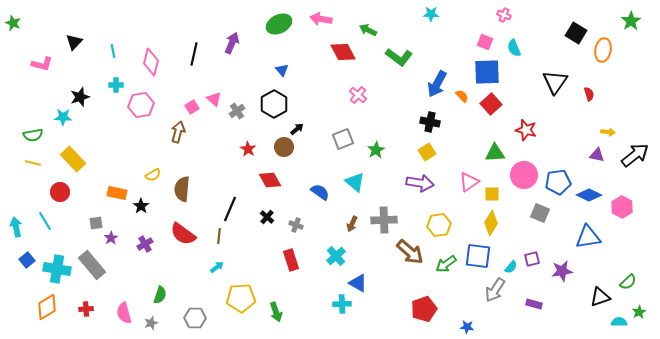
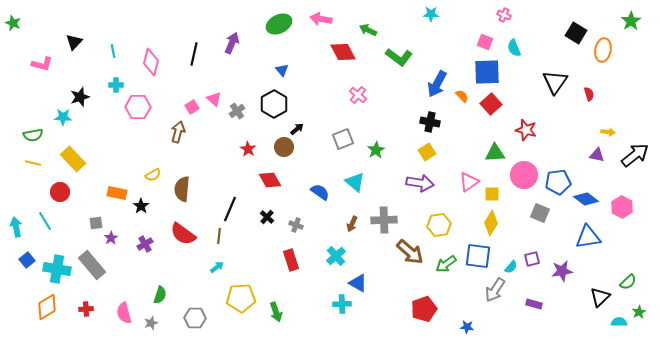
pink hexagon at (141, 105): moved 3 px left, 2 px down; rotated 10 degrees clockwise
blue diamond at (589, 195): moved 3 px left, 4 px down; rotated 10 degrees clockwise
black triangle at (600, 297): rotated 25 degrees counterclockwise
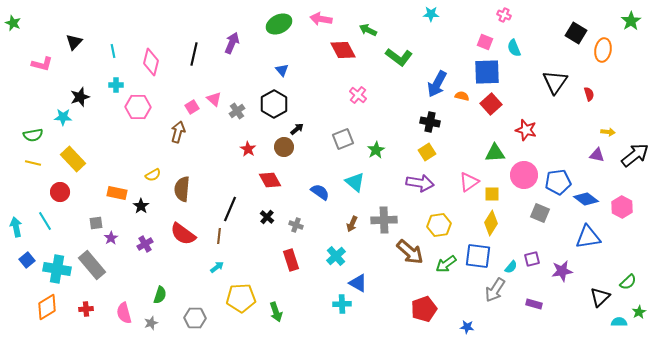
red diamond at (343, 52): moved 2 px up
orange semicircle at (462, 96): rotated 32 degrees counterclockwise
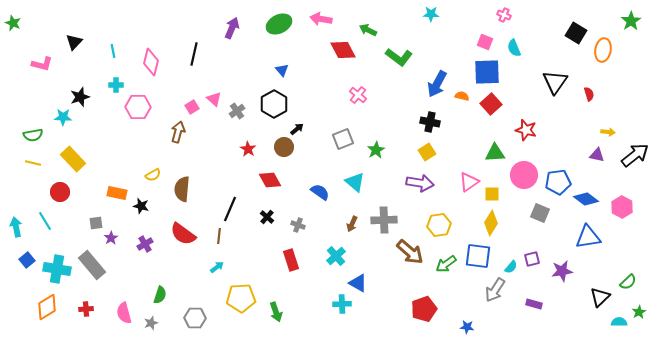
purple arrow at (232, 43): moved 15 px up
black star at (141, 206): rotated 21 degrees counterclockwise
gray cross at (296, 225): moved 2 px right
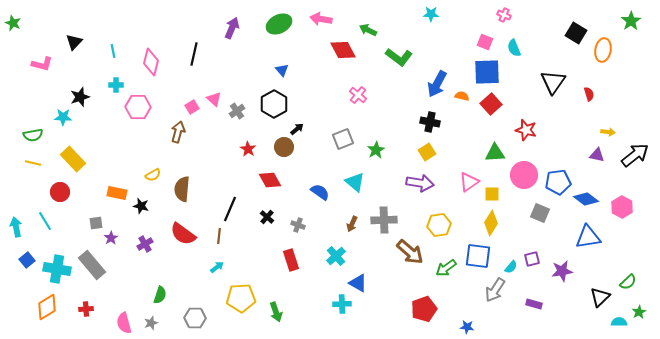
black triangle at (555, 82): moved 2 px left
green arrow at (446, 264): moved 4 px down
pink semicircle at (124, 313): moved 10 px down
